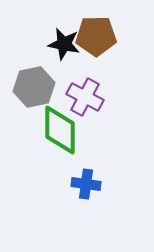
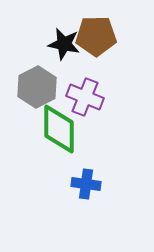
gray hexagon: moved 3 px right; rotated 15 degrees counterclockwise
purple cross: rotated 6 degrees counterclockwise
green diamond: moved 1 px left, 1 px up
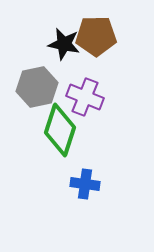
gray hexagon: rotated 15 degrees clockwise
green diamond: moved 1 px right, 1 px down; rotated 18 degrees clockwise
blue cross: moved 1 px left
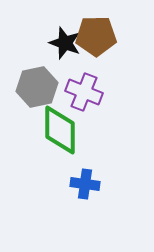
black star: moved 1 px right, 1 px up; rotated 8 degrees clockwise
purple cross: moved 1 px left, 5 px up
green diamond: rotated 18 degrees counterclockwise
